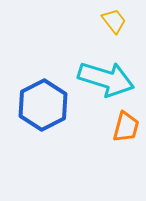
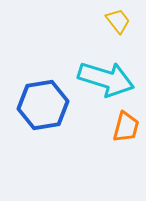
yellow trapezoid: moved 4 px right
blue hexagon: rotated 18 degrees clockwise
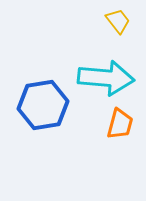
cyan arrow: moved 1 px up; rotated 12 degrees counterclockwise
orange trapezoid: moved 6 px left, 3 px up
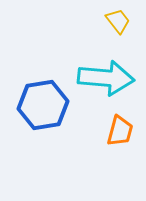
orange trapezoid: moved 7 px down
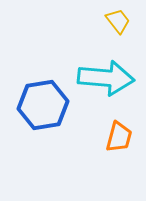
orange trapezoid: moved 1 px left, 6 px down
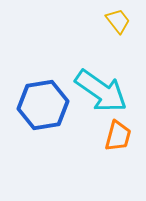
cyan arrow: moved 5 px left, 13 px down; rotated 30 degrees clockwise
orange trapezoid: moved 1 px left, 1 px up
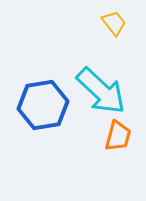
yellow trapezoid: moved 4 px left, 2 px down
cyan arrow: rotated 8 degrees clockwise
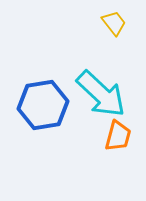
cyan arrow: moved 3 px down
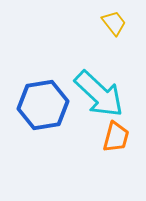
cyan arrow: moved 2 px left
orange trapezoid: moved 2 px left, 1 px down
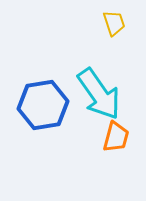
yellow trapezoid: rotated 20 degrees clockwise
cyan arrow: rotated 12 degrees clockwise
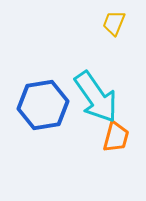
yellow trapezoid: rotated 140 degrees counterclockwise
cyan arrow: moved 3 px left, 3 px down
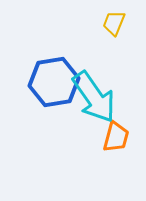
cyan arrow: moved 2 px left
blue hexagon: moved 11 px right, 23 px up
